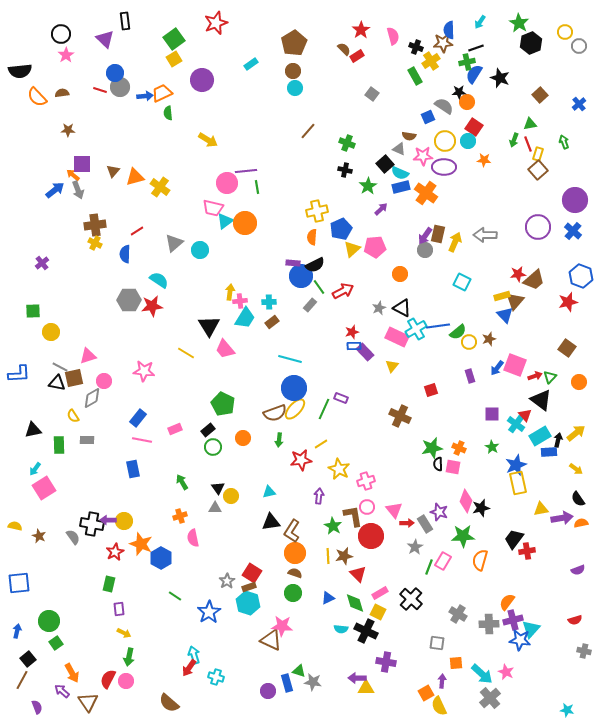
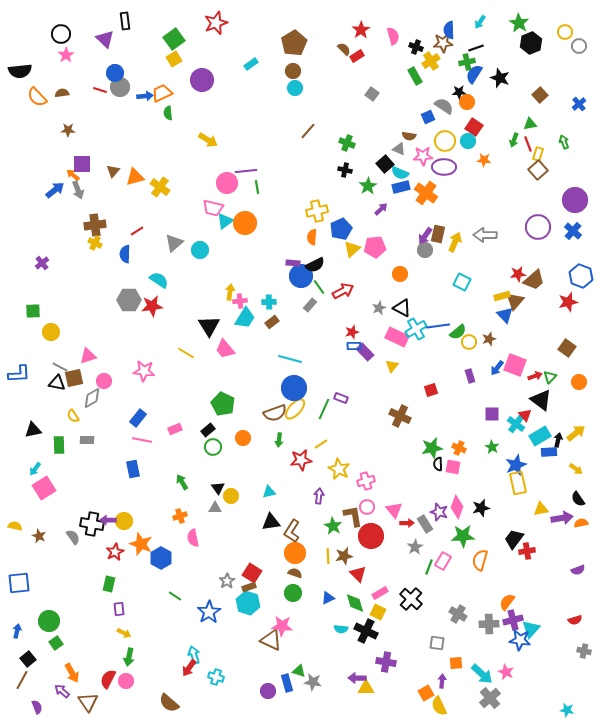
pink diamond at (466, 501): moved 9 px left, 6 px down
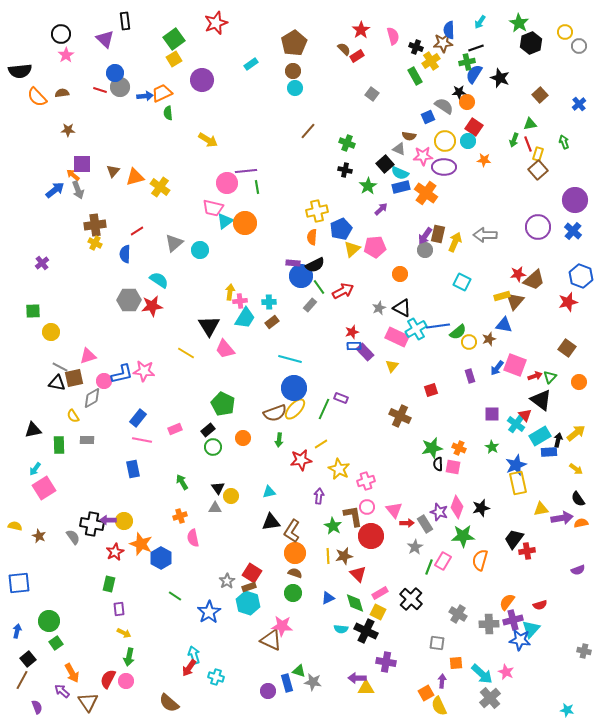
blue triangle at (505, 315): moved 1 px left, 10 px down; rotated 36 degrees counterclockwise
blue L-shape at (19, 374): moved 103 px right; rotated 10 degrees counterclockwise
red semicircle at (575, 620): moved 35 px left, 15 px up
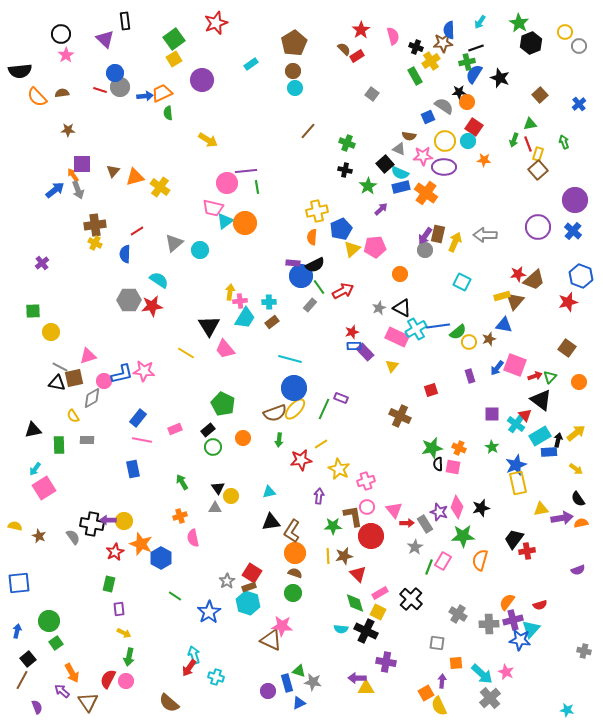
orange arrow at (73, 175): rotated 16 degrees clockwise
green star at (333, 526): rotated 30 degrees counterclockwise
blue triangle at (328, 598): moved 29 px left, 105 px down
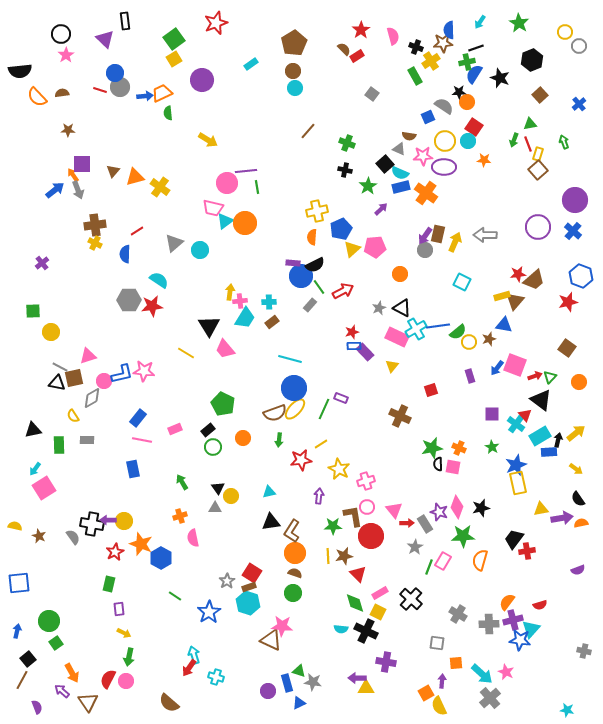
black hexagon at (531, 43): moved 1 px right, 17 px down
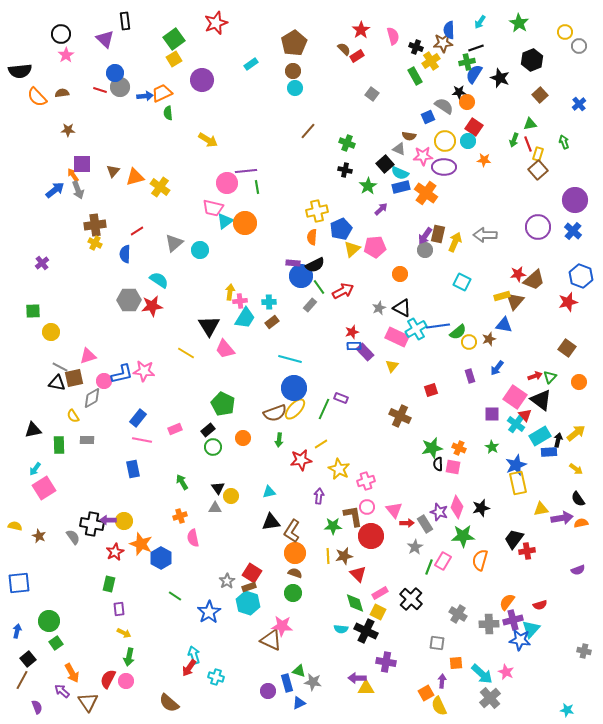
pink square at (515, 365): moved 32 px down; rotated 15 degrees clockwise
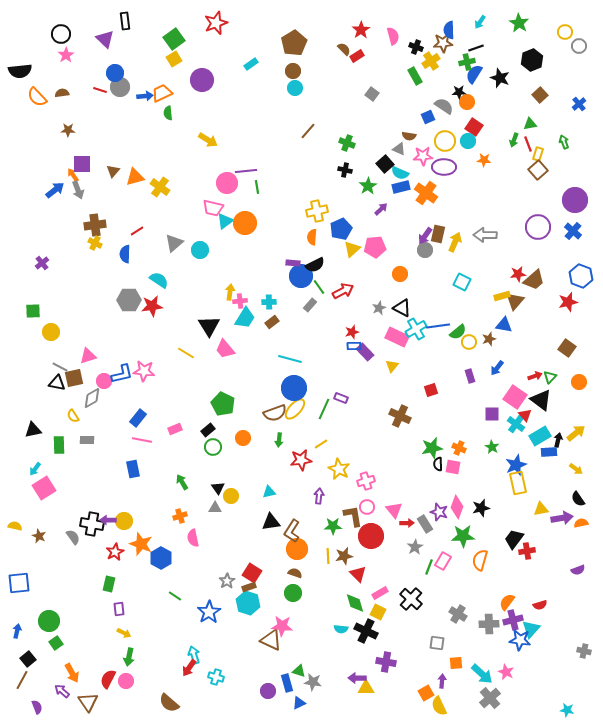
orange circle at (295, 553): moved 2 px right, 4 px up
